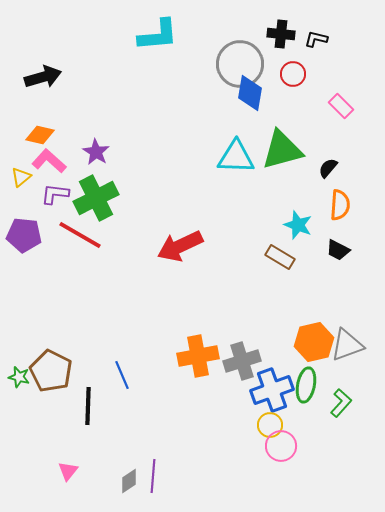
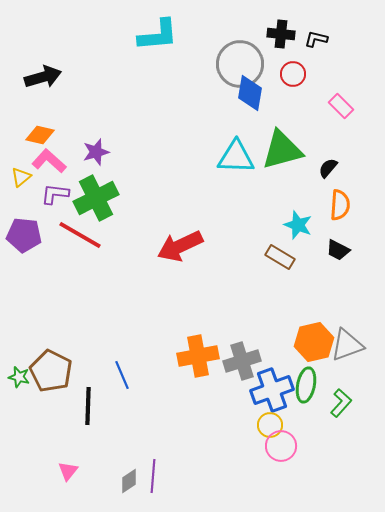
purple star: rotated 24 degrees clockwise
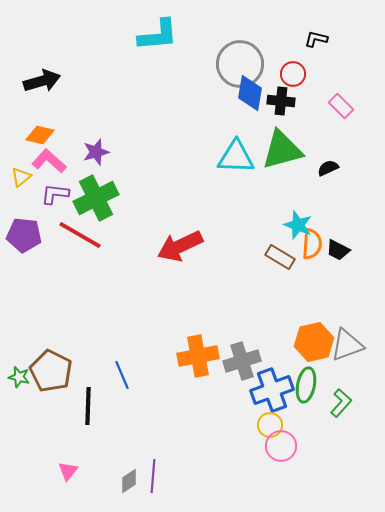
black cross: moved 67 px down
black arrow: moved 1 px left, 4 px down
black semicircle: rotated 25 degrees clockwise
orange semicircle: moved 28 px left, 39 px down
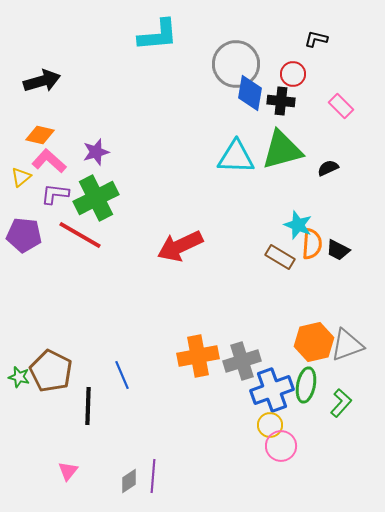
gray circle: moved 4 px left
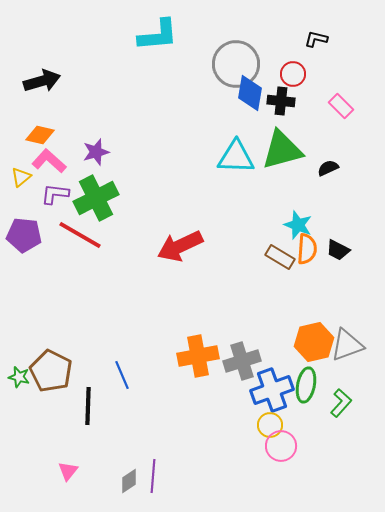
orange semicircle: moved 5 px left, 5 px down
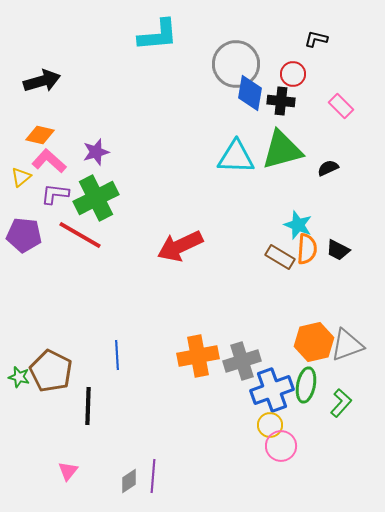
blue line: moved 5 px left, 20 px up; rotated 20 degrees clockwise
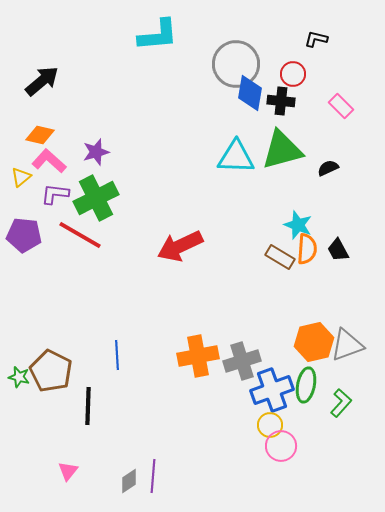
black arrow: rotated 24 degrees counterclockwise
black trapezoid: rotated 35 degrees clockwise
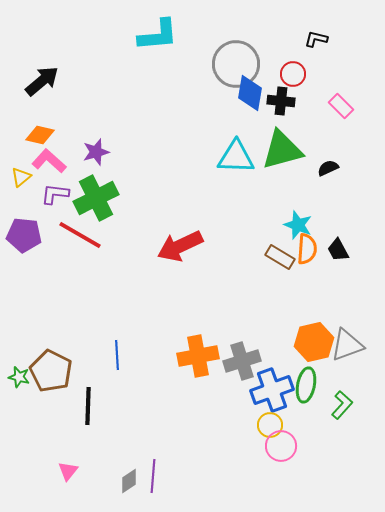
green L-shape: moved 1 px right, 2 px down
